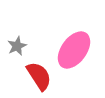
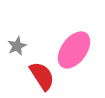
red semicircle: moved 3 px right
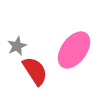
red semicircle: moved 7 px left, 5 px up
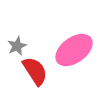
pink ellipse: rotated 18 degrees clockwise
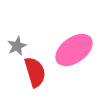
red semicircle: moved 1 px down; rotated 16 degrees clockwise
